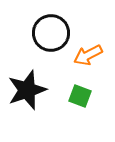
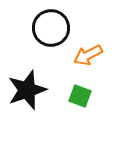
black circle: moved 5 px up
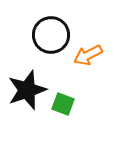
black circle: moved 7 px down
green square: moved 17 px left, 8 px down
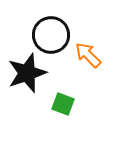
orange arrow: rotated 72 degrees clockwise
black star: moved 17 px up
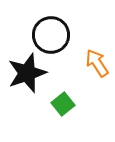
orange arrow: moved 9 px right, 8 px down; rotated 12 degrees clockwise
green square: rotated 30 degrees clockwise
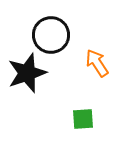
green square: moved 20 px right, 15 px down; rotated 35 degrees clockwise
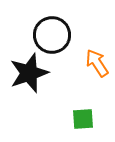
black circle: moved 1 px right
black star: moved 2 px right
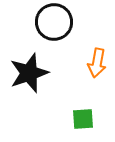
black circle: moved 2 px right, 13 px up
orange arrow: rotated 136 degrees counterclockwise
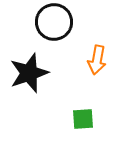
orange arrow: moved 3 px up
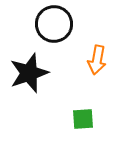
black circle: moved 2 px down
